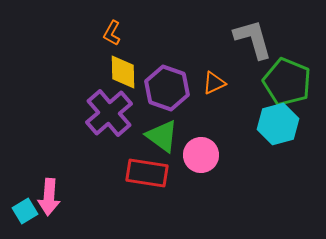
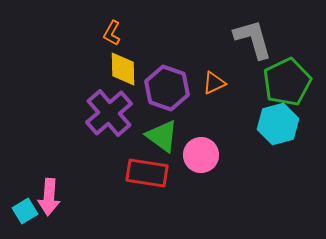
yellow diamond: moved 3 px up
green pentagon: rotated 24 degrees clockwise
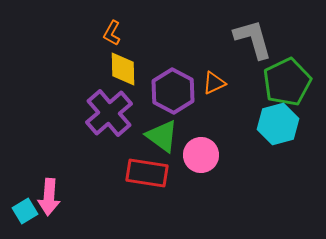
purple hexagon: moved 6 px right, 3 px down; rotated 9 degrees clockwise
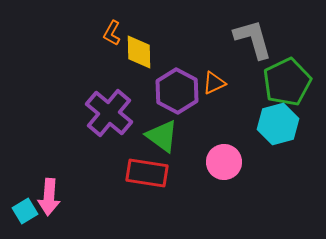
yellow diamond: moved 16 px right, 17 px up
purple hexagon: moved 4 px right
purple cross: rotated 9 degrees counterclockwise
pink circle: moved 23 px right, 7 px down
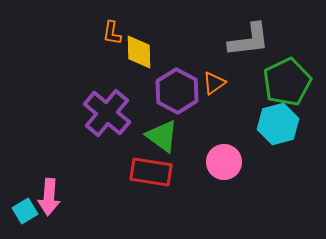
orange L-shape: rotated 20 degrees counterclockwise
gray L-shape: moved 4 px left, 1 px down; rotated 99 degrees clockwise
orange triangle: rotated 10 degrees counterclockwise
purple cross: moved 2 px left
red rectangle: moved 4 px right, 1 px up
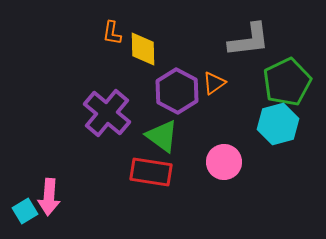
yellow diamond: moved 4 px right, 3 px up
